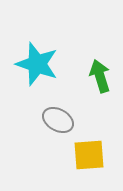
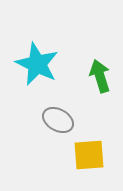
cyan star: rotated 6 degrees clockwise
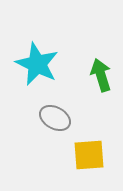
green arrow: moved 1 px right, 1 px up
gray ellipse: moved 3 px left, 2 px up
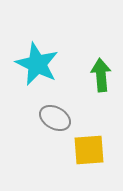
green arrow: rotated 12 degrees clockwise
yellow square: moved 5 px up
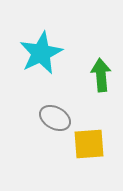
cyan star: moved 4 px right, 11 px up; rotated 21 degrees clockwise
yellow square: moved 6 px up
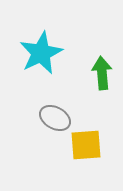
green arrow: moved 1 px right, 2 px up
yellow square: moved 3 px left, 1 px down
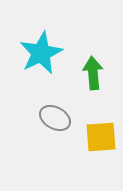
green arrow: moved 9 px left
yellow square: moved 15 px right, 8 px up
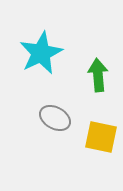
green arrow: moved 5 px right, 2 px down
yellow square: rotated 16 degrees clockwise
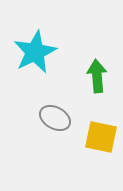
cyan star: moved 6 px left, 1 px up
green arrow: moved 1 px left, 1 px down
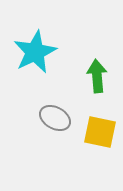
yellow square: moved 1 px left, 5 px up
